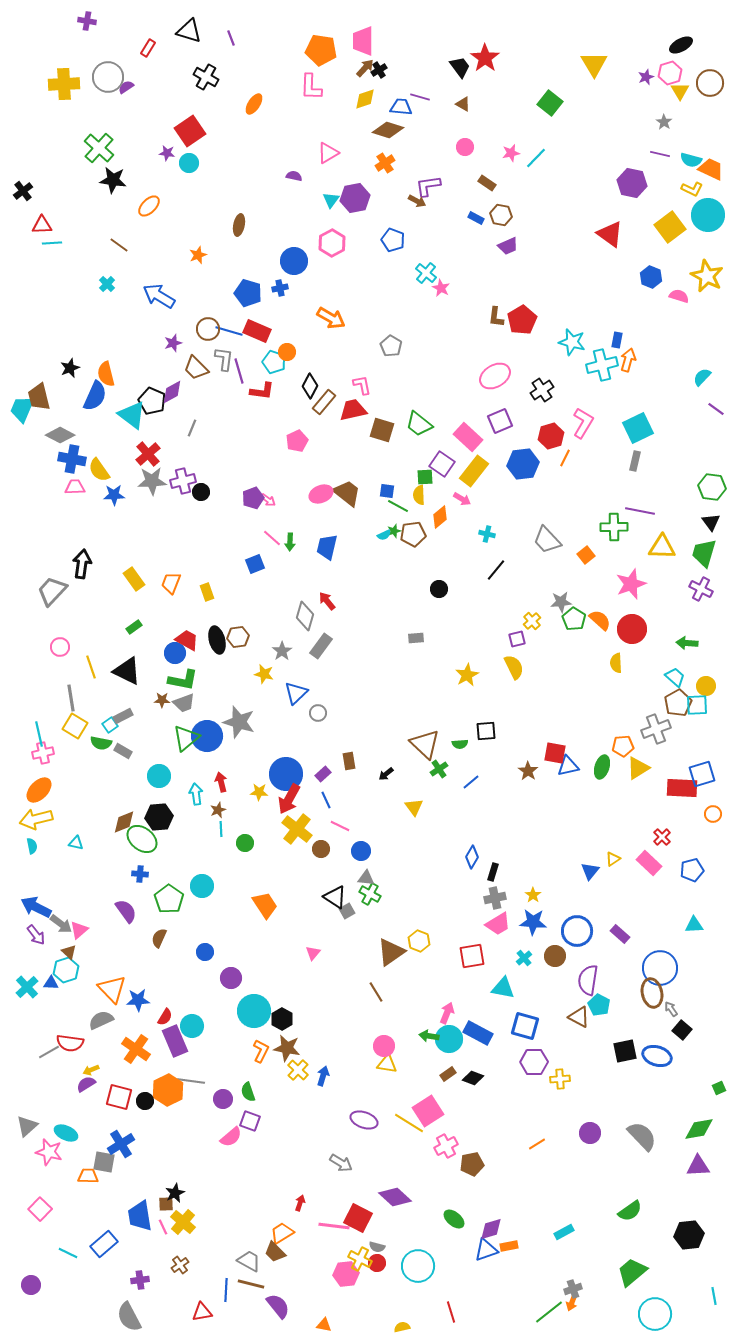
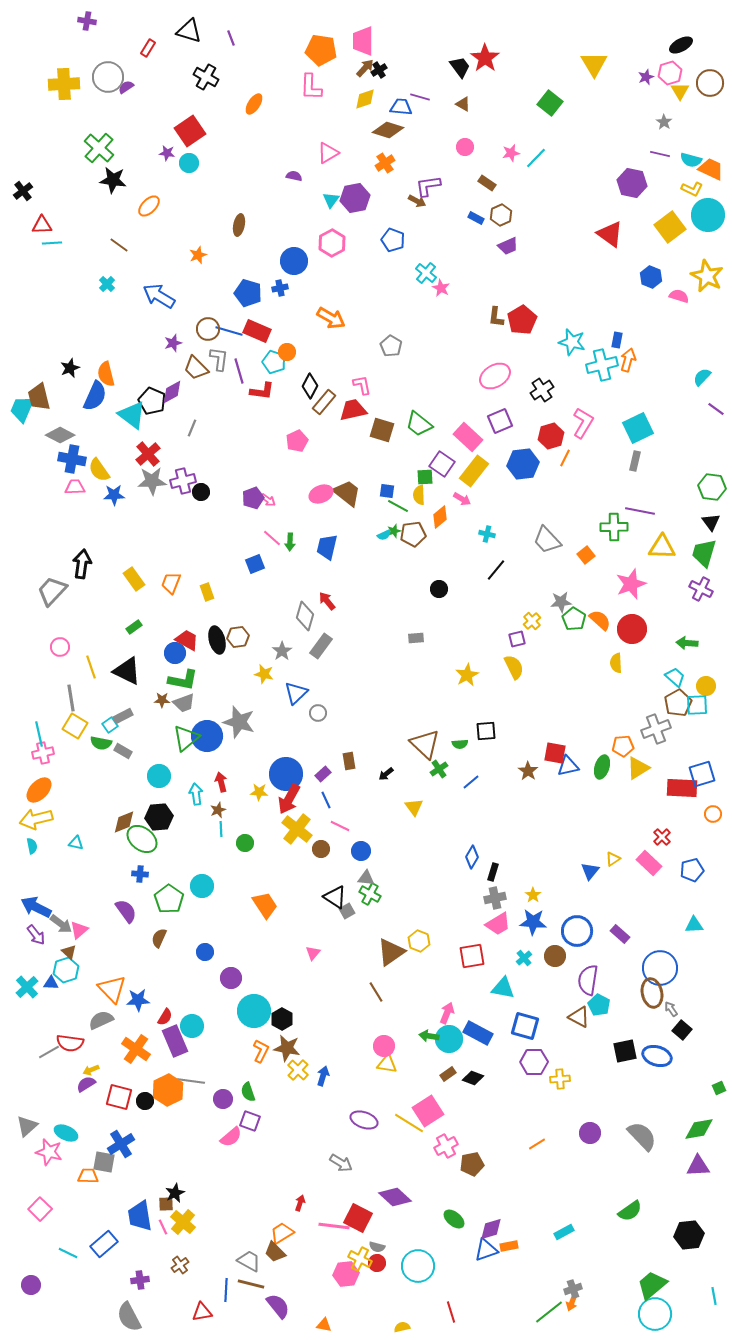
brown hexagon at (501, 215): rotated 25 degrees clockwise
gray L-shape at (224, 359): moved 5 px left
green trapezoid at (632, 1272): moved 20 px right, 13 px down
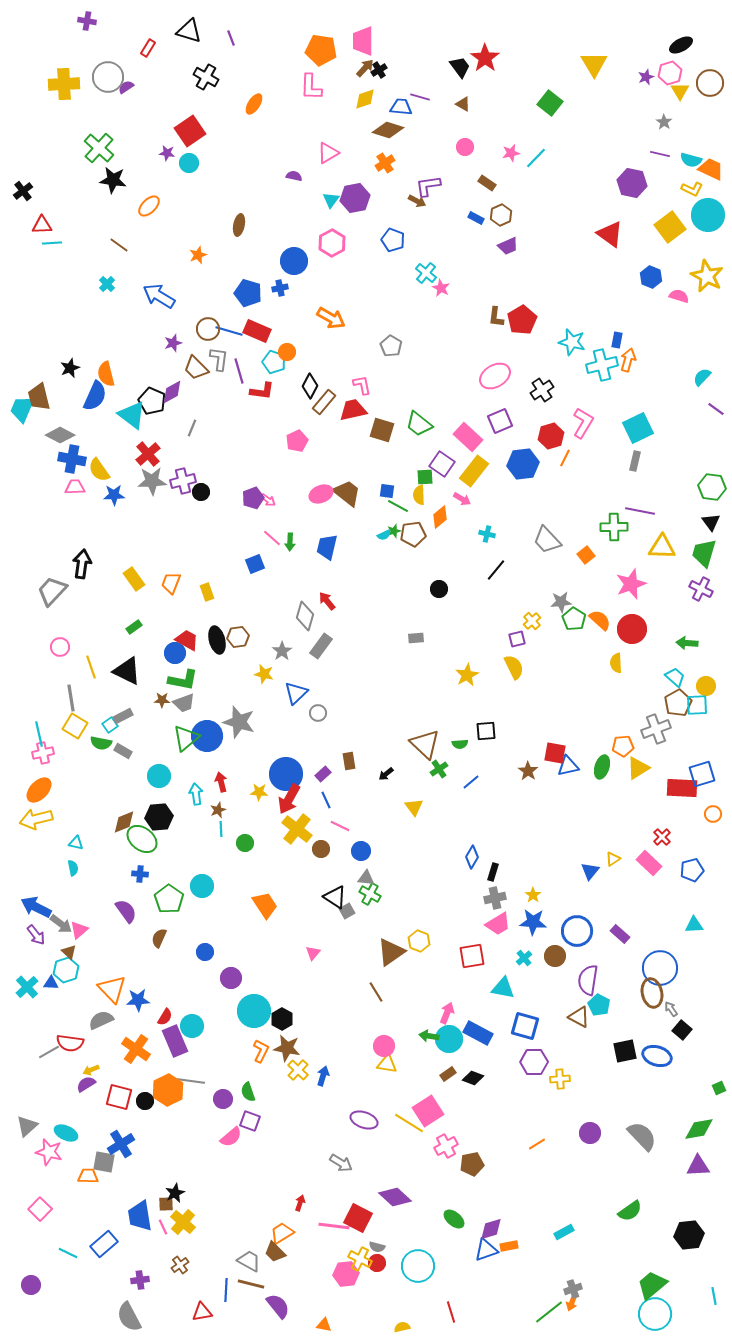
cyan semicircle at (32, 846): moved 41 px right, 22 px down
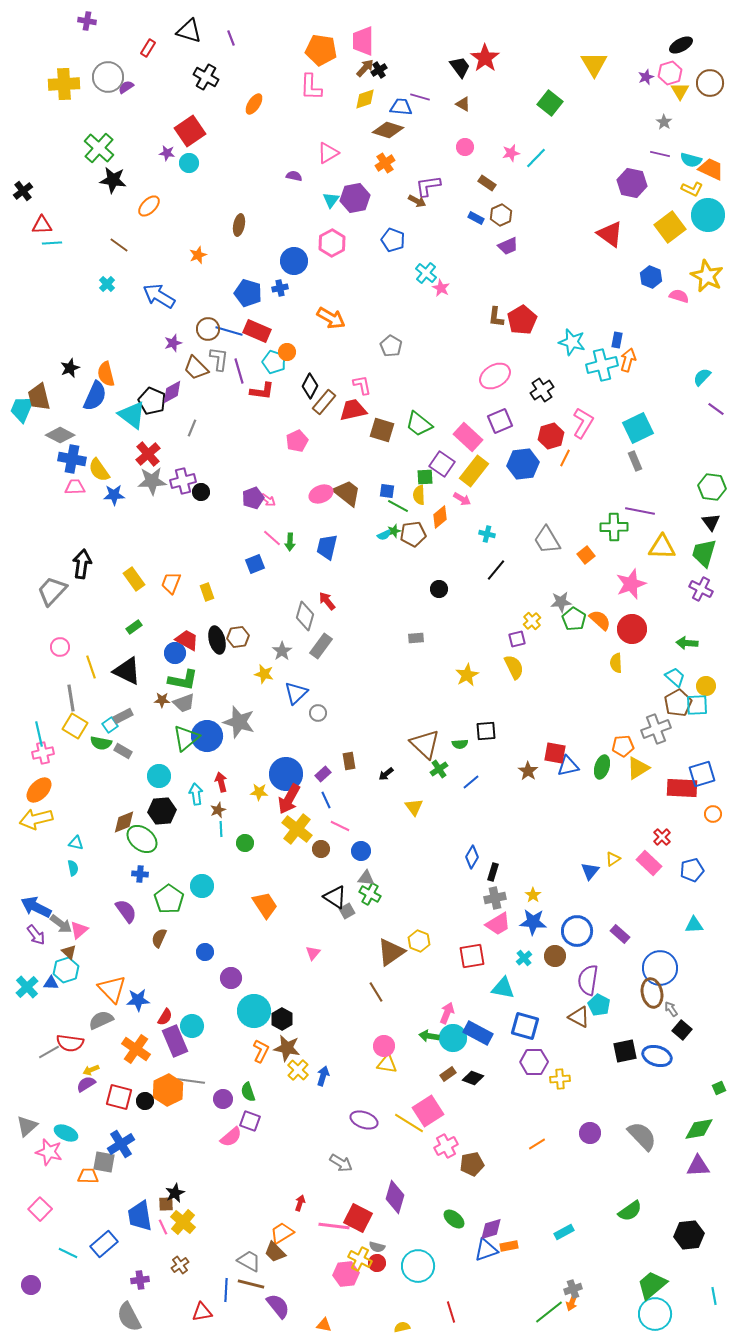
gray rectangle at (635, 461): rotated 36 degrees counterclockwise
gray trapezoid at (547, 540): rotated 12 degrees clockwise
black hexagon at (159, 817): moved 3 px right, 6 px up
cyan circle at (449, 1039): moved 4 px right, 1 px up
purple diamond at (395, 1197): rotated 64 degrees clockwise
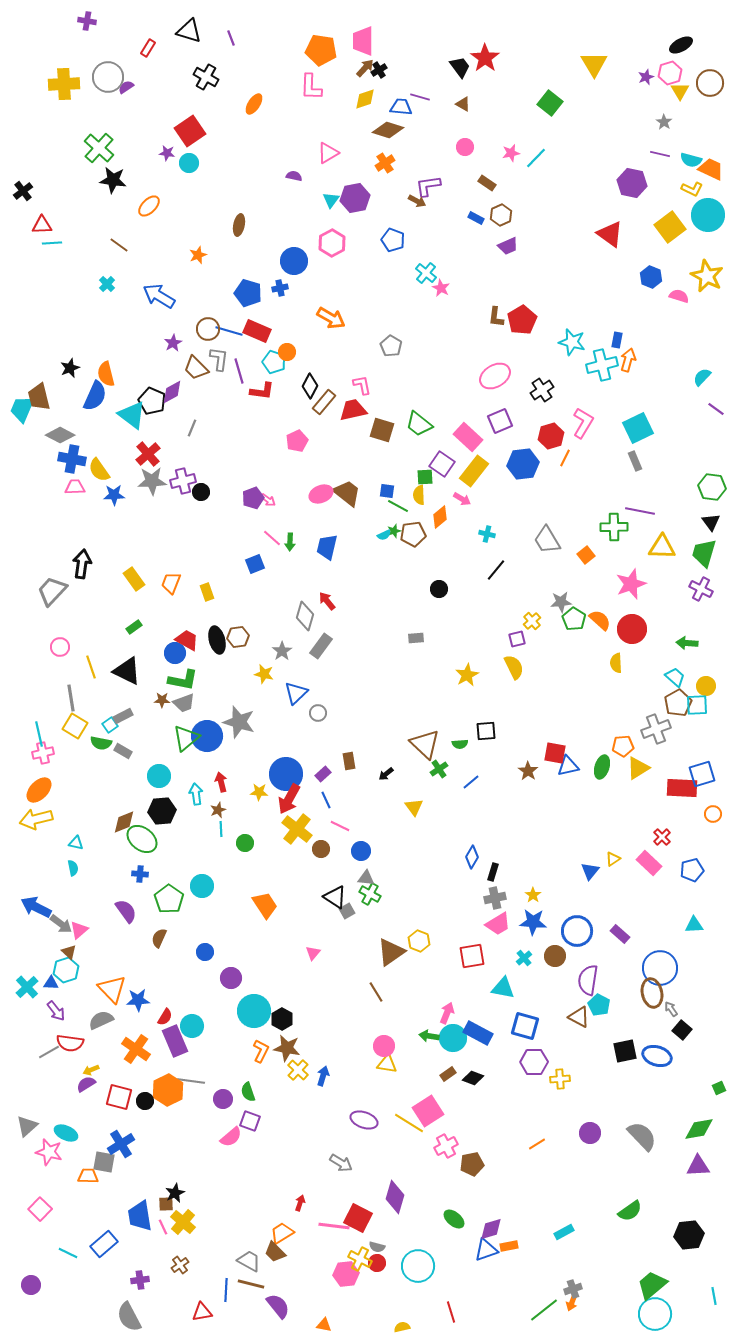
purple star at (173, 343): rotated 12 degrees counterclockwise
purple arrow at (36, 935): moved 20 px right, 76 px down
green line at (549, 1312): moved 5 px left, 2 px up
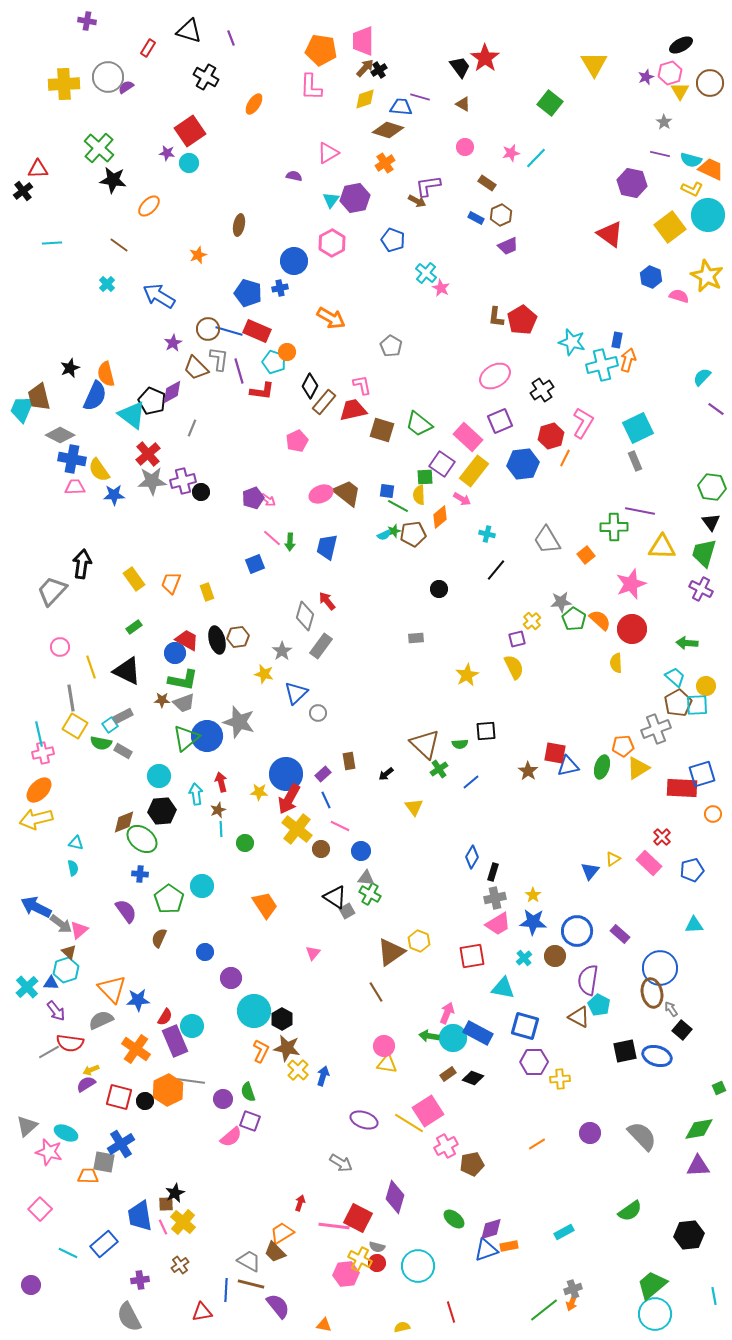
red triangle at (42, 225): moved 4 px left, 56 px up
